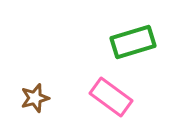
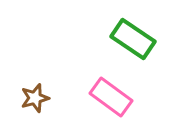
green rectangle: moved 3 px up; rotated 51 degrees clockwise
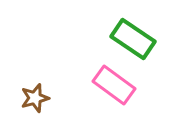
pink rectangle: moved 3 px right, 12 px up
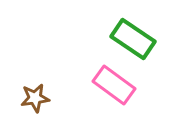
brown star: rotated 8 degrees clockwise
